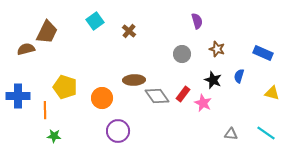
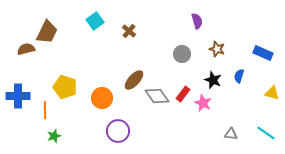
brown ellipse: rotated 45 degrees counterclockwise
green star: rotated 24 degrees counterclockwise
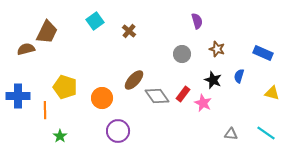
green star: moved 6 px right; rotated 16 degrees counterclockwise
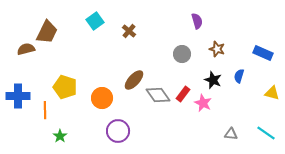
gray diamond: moved 1 px right, 1 px up
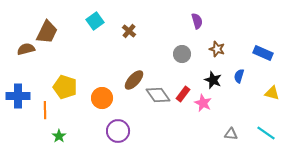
green star: moved 1 px left
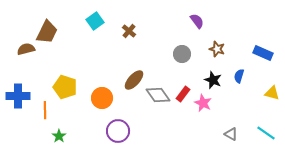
purple semicircle: rotated 21 degrees counterclockwise
gray triangle: rotated 24 degrees clockwise
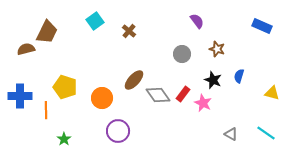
blue rectangle: moved 1 px left, 27 px up
blue cross: moved 2 px right
orange line: moved 1 px right
green star: moved 5 px right, 3 px down
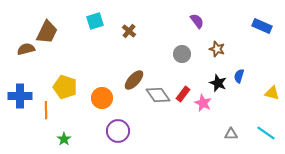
cyan square: rotated 18 degrees clockwise
black star: moved 5 px right, 3 px down
gray triangle: rotated 32 degrees counterclockwise
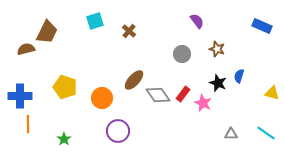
orange line: moved 18 px left, 14 px down
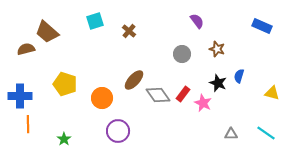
brown trapezoid: rotated 105 degrees clockwise
yellow pentagon: moved 3 px up
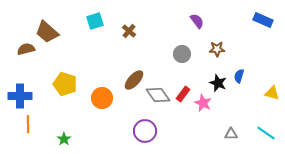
blue rectangle: moved 1 px right, 6 px up
brown star: rotated 21 degrees counterclockwise
purple circle: moved 27 px right
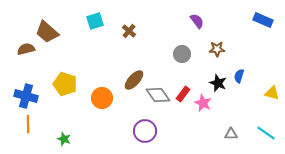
blue cross: moved 6 px right; rotated 15 degrees clockwise
green star: rotated 16 degrees counterclockwise
